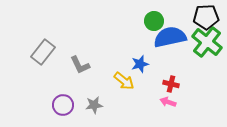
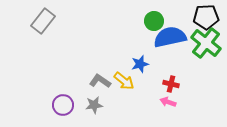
green cross: moved 1 px left, 1 px down
gray rectangle: moved 31 px up
gray L-shape: moved 20 px right, 16 px down; rotated 150 degrees clockwise
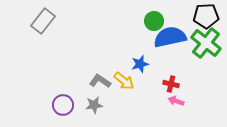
black pentagon: moved 1 px up
pink arrow: moved 8 px right, 1 px up
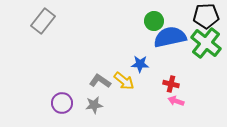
blue star: rotated 18 degrees clockwise
purple circle: moved 1 px left, 2 px up
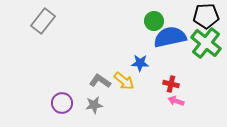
blue star: moved 1 px up
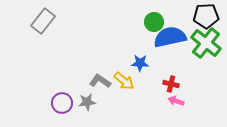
green circle: moved 1 px down
gray star: moved 7 px left, 3 px up
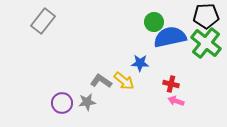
gray L-shape: moved 1 px right
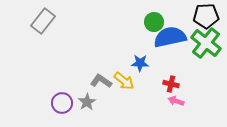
gray star: rotated 24 degrees counterclockwise
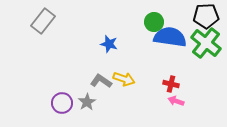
blue semicircle: rotated 20 degrees clockwise
blue star: moved 31 px left, 19 px up; rotated 12 degrees clockwise
yellow arrow: moved 2 px up; rotated 20 degrees counterclockwise
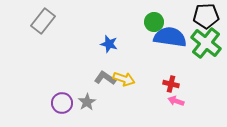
gray L-shape: moved 4 px right, 3 px up
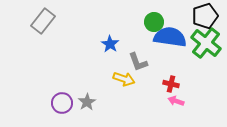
black pentagon: moved 1 px left; rotated 15 degrees counterclockwise
blue star: moved 1 px right; rotated 18 degrees clockwise
gray L-shape: moved 33 px right, 16 px up; rotated 145 degrees counterclockwise
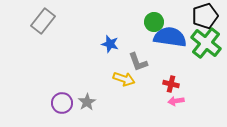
blue star: rotated 18 degrees counterclockwise
pink arrow: rotated 28 degrees counterclockwise
